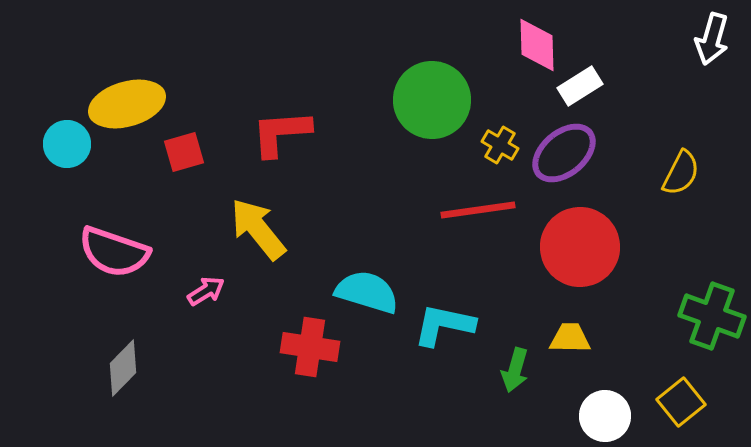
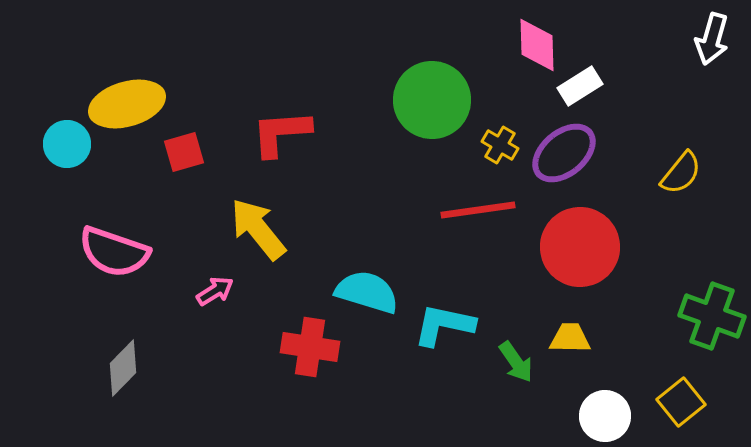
yellow semicircle: rotated 12 degrees clockwise
pink arrow: moved 9 px right
green arrow: moved 1 px right, 8 px up; rotated 51 degrees counterclockwise
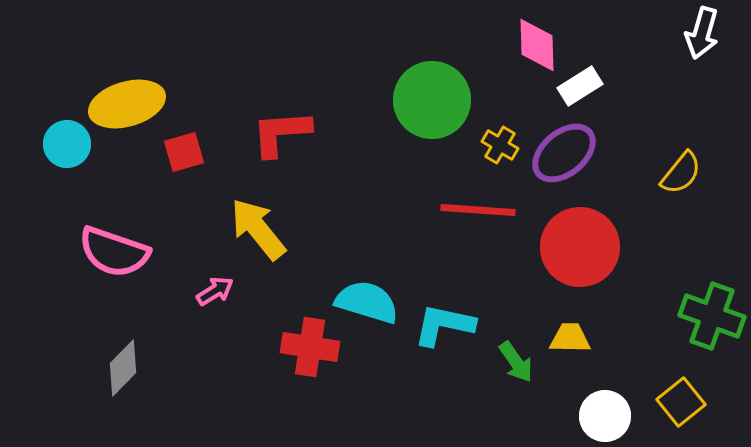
white arrow: moved 10 px left, 6 px up
red line: rotated 12 degrees clockwise
cyan semicircle: moved 10 px down
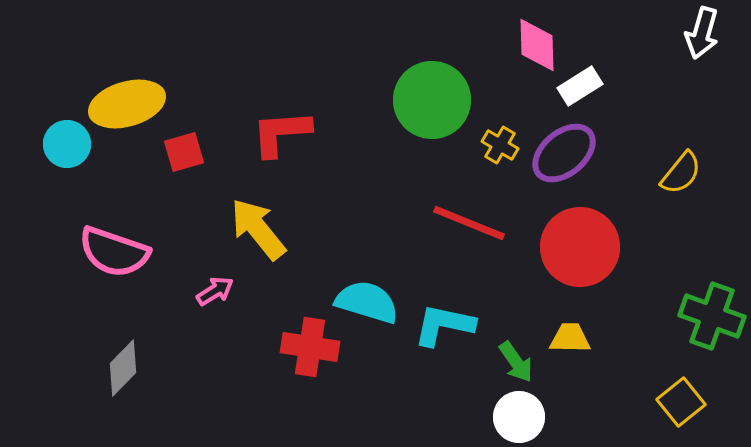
red line: moved 9 px left, 13 px down; rotated 18 degrees clockwise
white circle: moved 86 px left, 1 px down
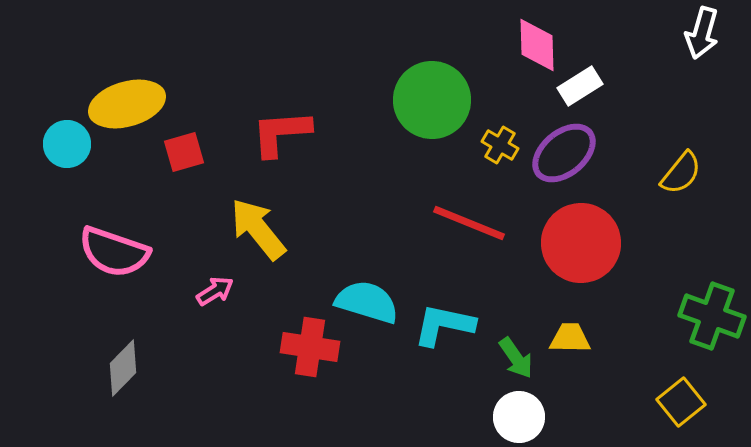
red circle: moved 1 px right, 4 px up
green arrow: moved 4 px up
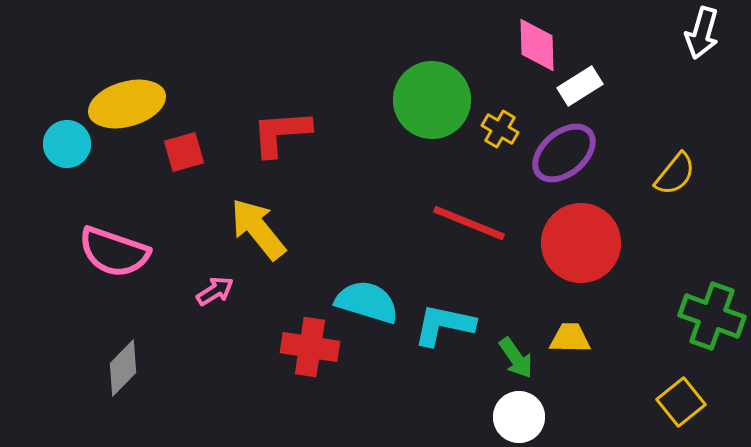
yellow cross: moved 16 px up
yellow semicircle: moved 6 px left, 1 px down
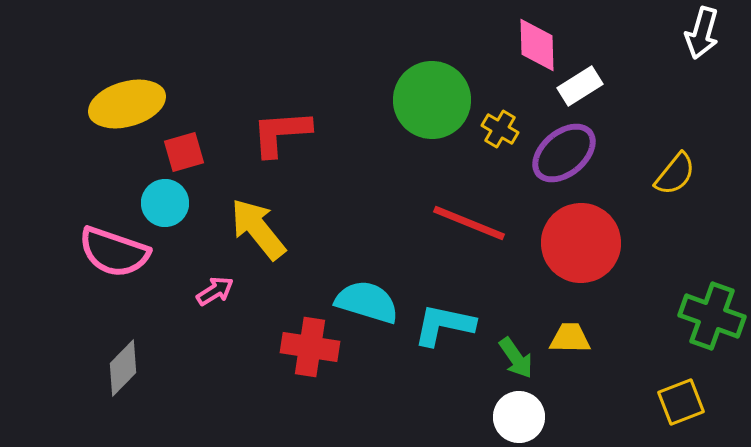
cyan circle: moved 98 px right, 59 px down
yellow square: rotated 18 degrees clockwise
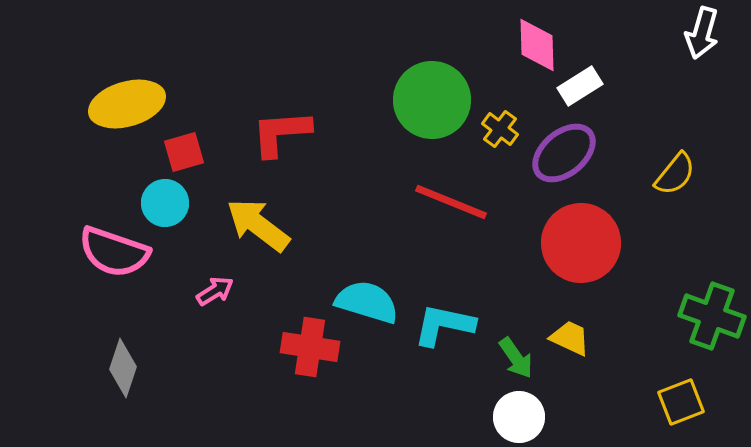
yellow cross: rotated 6 degrees clockwise
red line: moved 18 px left, 21 px up
yellow arrow: moved 4 px up; rotated 14 degrees counterclockwise
yellow trapezoid: rotated 24 degrees clockwise
gray diamond: rotated 26 degrees counterclockwise
